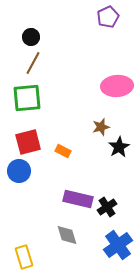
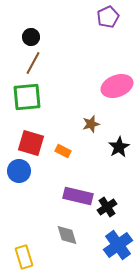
pink ellipse: rotated 16 degrees counterclockwise
green square: moved 1 px up
brown star: moved 10 px left, 3 px up
red square: moved 3 px right, 1 px down; rotated 32 degrees clockwise
purple rectangle: moved 3 px up
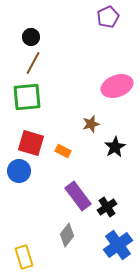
black star: moved 4 px left
purple rectangle: rotated 40 degrees clockwise
gray diamond: rotated 55 degrees clockwise
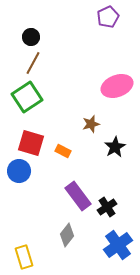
green square: rotated 28 degrees counterclockwise
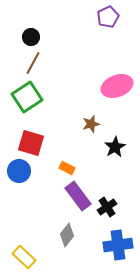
orange rectangle: moved 4 px right, 17 px down
blue cross: rotated 28 degrees clockwise
yellow rectangle: rotated 30 degrees counterclockwise
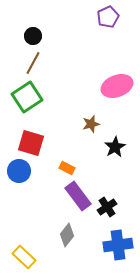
black circle: moved 2 px right, 1 px up
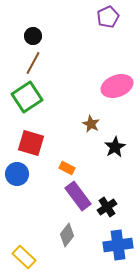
brown star: rotated 30 degrees counterclockwise
blue circle: moved 2 px left, 3 px down
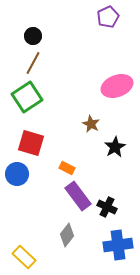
black cross: rotated 30 degrees counterclockwise
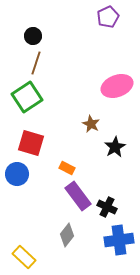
brown line: moved 3 px right; rotated 10 degrees counterclockwise
blue cross: moved 1 px right, 5 px up
